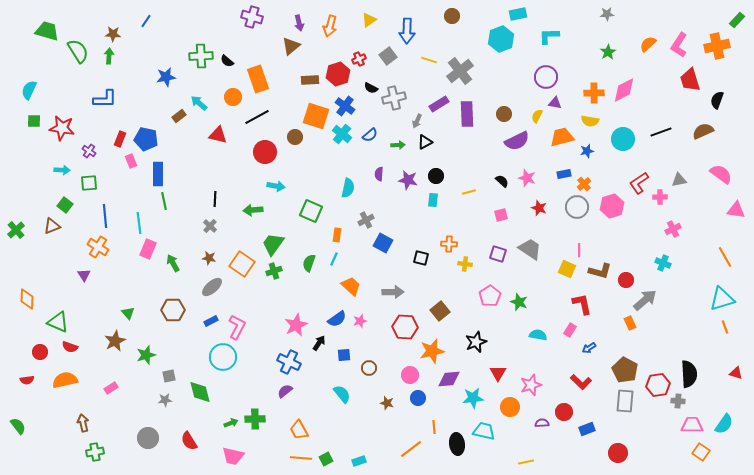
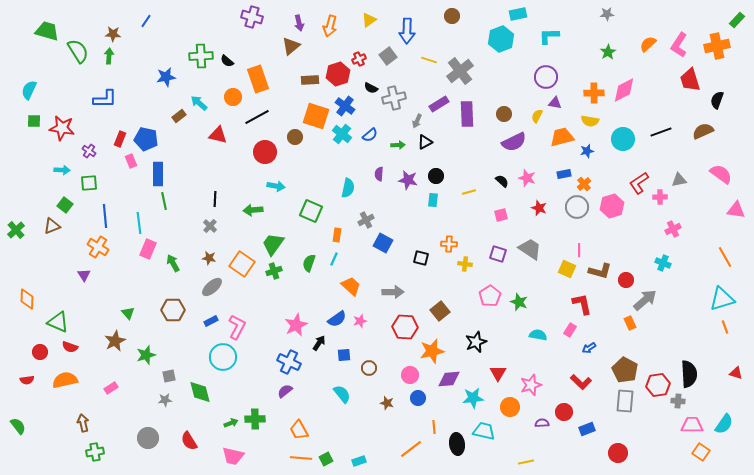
purple semicircle at (517, 141): moved 3 px left, 1 px down
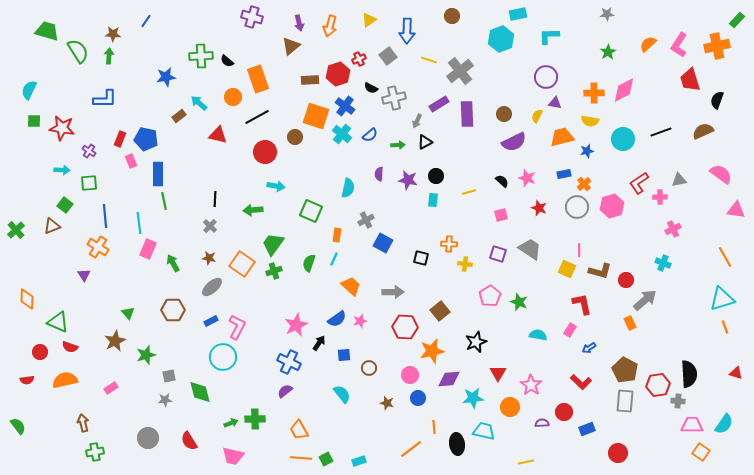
pink star at (531, 385): rotated 20 degrees counterclockwise
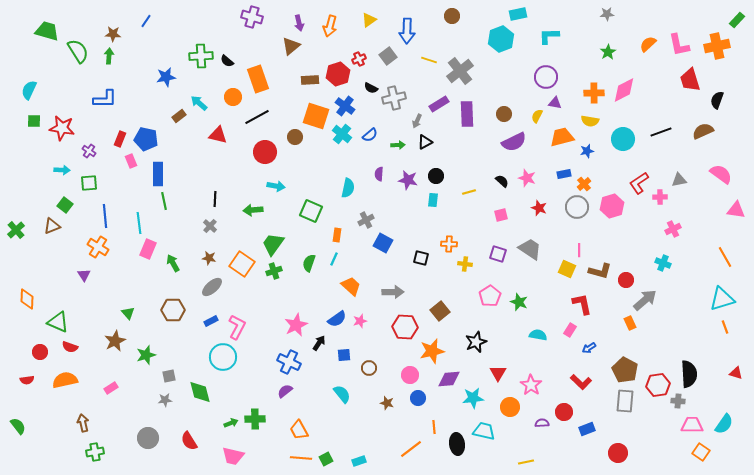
pink L-shape at (679, 45): rotated 45 degrees counterclockwise
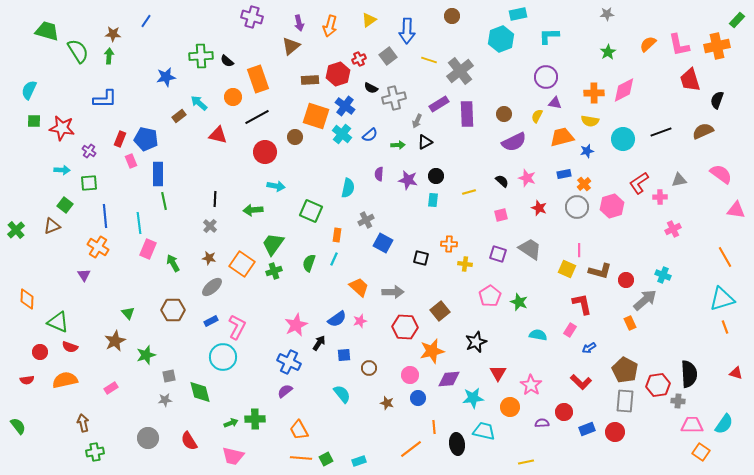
cyan cross at (663, 263): moved 12 px down
orange trapezoid at (351, 286): moved 8 px right, 1 px down
red circle at (618, 453): moved 3 px left, 21 px up
